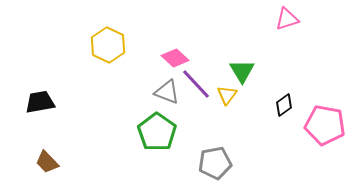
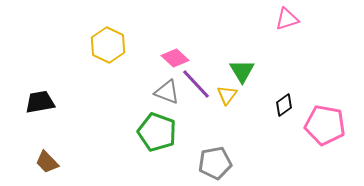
green pentagon: rotated 15 degrees counterclockwise
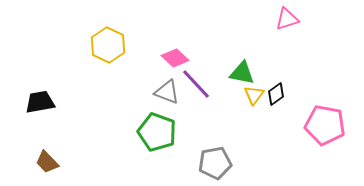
green triangle: moved 2 px down; rotated 48 degrees counterclockwise
yellow triangle: moved 27 px right
black diamond: moved 8 px left, 11 px up
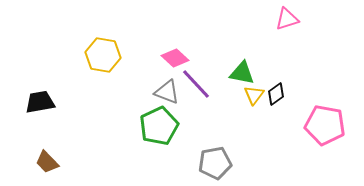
yellow hexagon: moved 5 px left, 10 px down; rotated 16 degrees counterclockwise
green pentagon: moved 2 px right, 6 px up; rotated 27 degrees clockwise
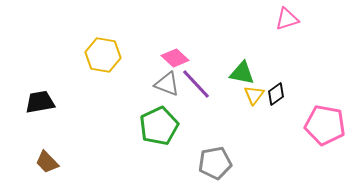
gray triangle: moved 8 px up
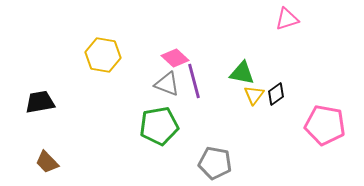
purple line: moved 2 px left, 3 px up; rotated 28 degrees clockwise
green pentagon: rotated 15 degrees clockwise
gray pentagon: rotated 20 degrees clockwise
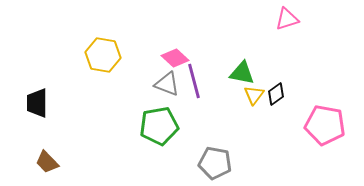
black trapezoid: moved 3 px left, 1 px down; rotated 80 degrees counterclockwise
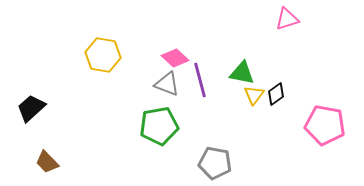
purple line: moved 6 px right, 1 px up
black trapezoid: moved 6 px left, 5 px down; rotated 48 degrees clockwise
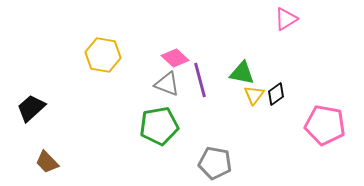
pink triangle: moved 1 px left; rotated 15 degrees counterclockwise
